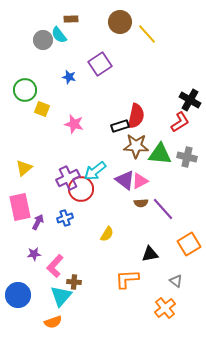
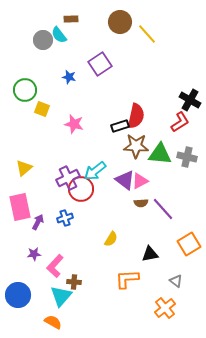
yellow semicircle: moved 4 px right, 5 px down
orange semicircle: rotated 132 degrees counterclockwise
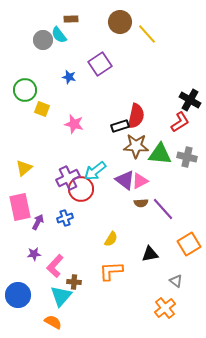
orange L-shape: moved 16 px left, 8 px up
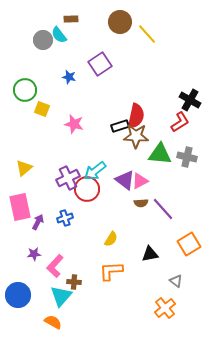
brown star: moved 10 px up
red circle: moved 6 px right
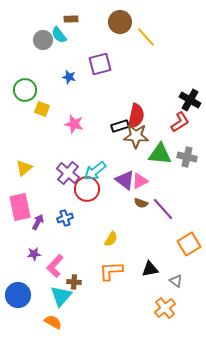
yellow line: moved 1 px left, 3 px down
purple square: rotated 20 degrees clockwise
purple cross: moved 5 px up; rotated 25 degrees counterclockwise
brown semicircle: rotated 24 degrees clockwise
black triangle: moved 15 px down
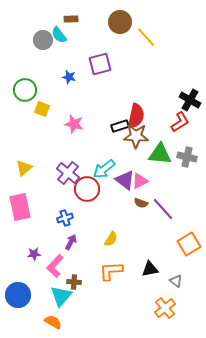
cyan arrow: moved 9 px right, 2 px up
purple arrow: moved 33 px right, 20 px down
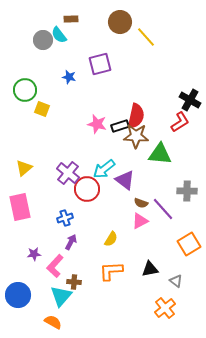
pink star: moved 23 px right
gray cross: moved 34 px down; rotated 12 degrees counterclockwise
pink triangle: moved 40 px down
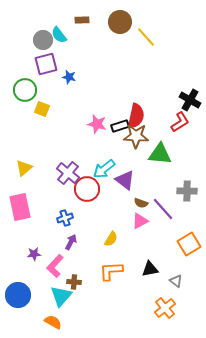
brown rectangle: moved 11 px right, 1 px down
purple square: moved 54 px left
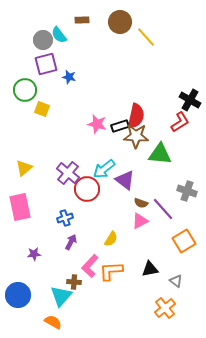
gray cross: rotated 18 degrees clockwise
orange square: moved 5 px left, 3 px up
pink L-shape: moved 35 px right
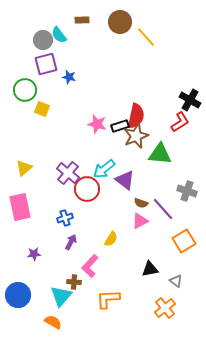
brown star: rotated 25 degrees counterclockwise
orange L-shape: moved 3 px left, 28 px down
